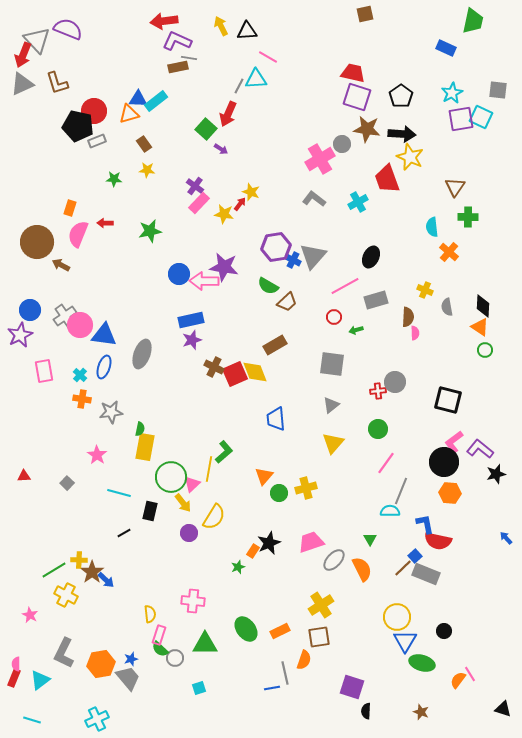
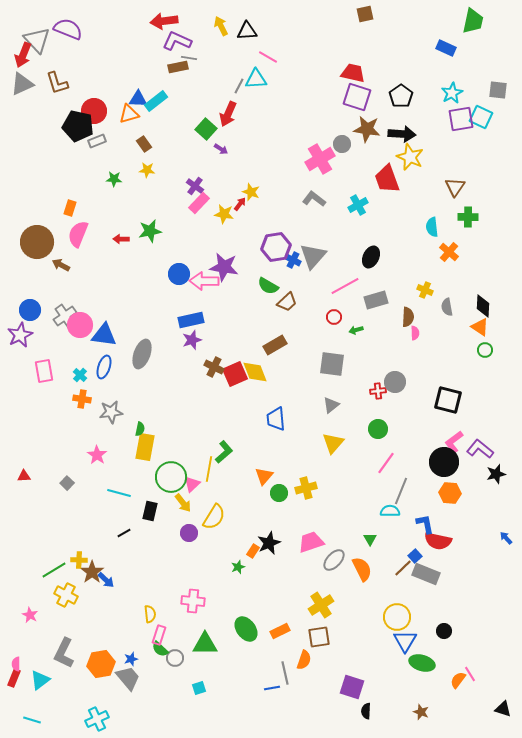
cyan cross at (358, 202): moved 3 px down
red arrow at (105, 223): moved 16 px right, 16 px down
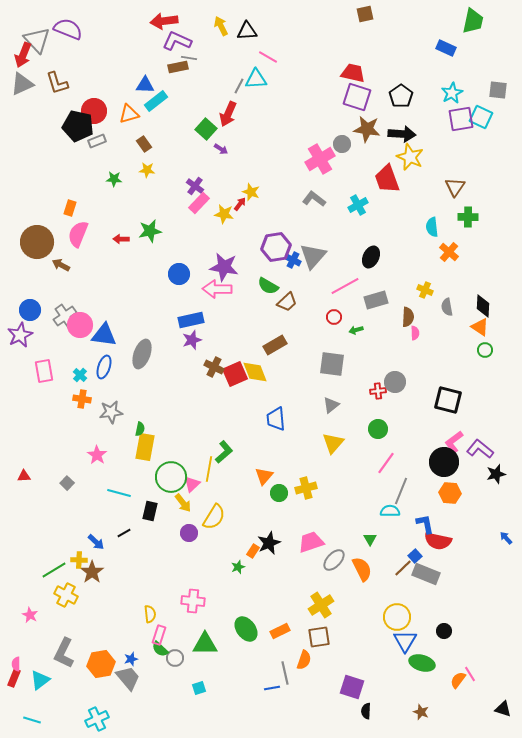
blue triangle at (138, 99): moved 7 px right, 14 px up
pink arrow at (204, 281): moved 13 px right, 8 px down
blue arrow at (106, 580): moved 10 px left, 38 px up
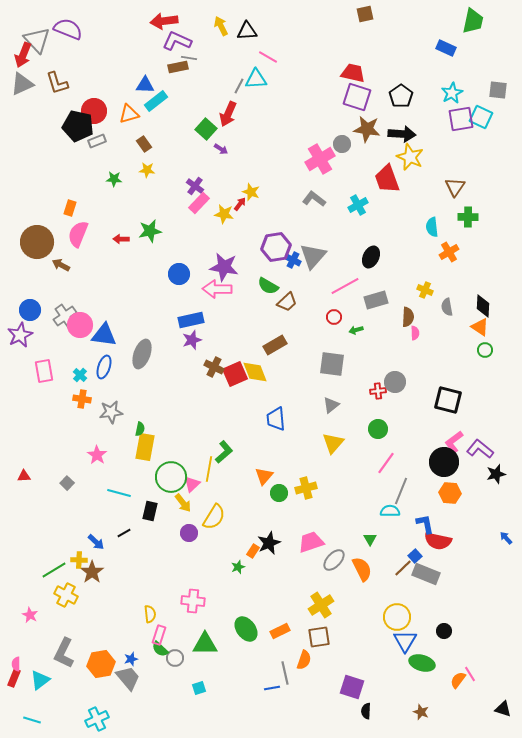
orange cross at (449, 252): rotated 18 degrees clockwise
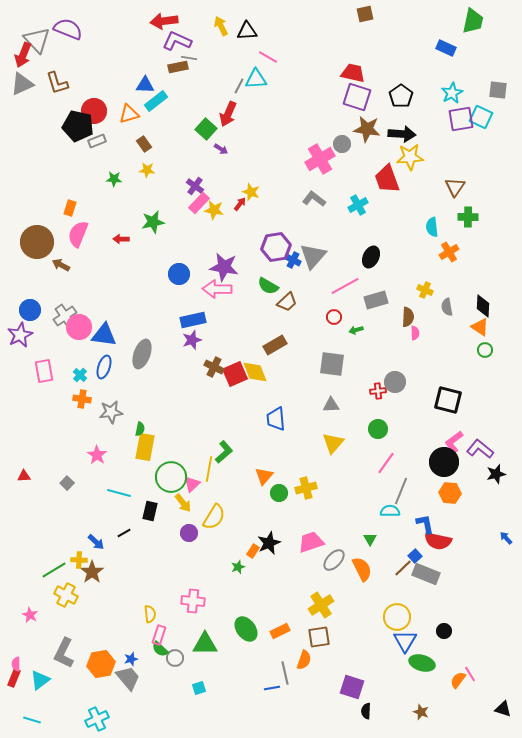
yellow star at (410, 157): rotated 28 degrees counterclockwise
yellow star at (224, 214): moved 10 px left, 4 px up
green star at (150, 231): moved 3 px right, 9 px up
blue rectangle at (191, 320): moved 2 px right
pink circle at (80, 325): moved 1 px left, 2 px down
gray triangle at (331, 405): rotated 36 degrees clockwise
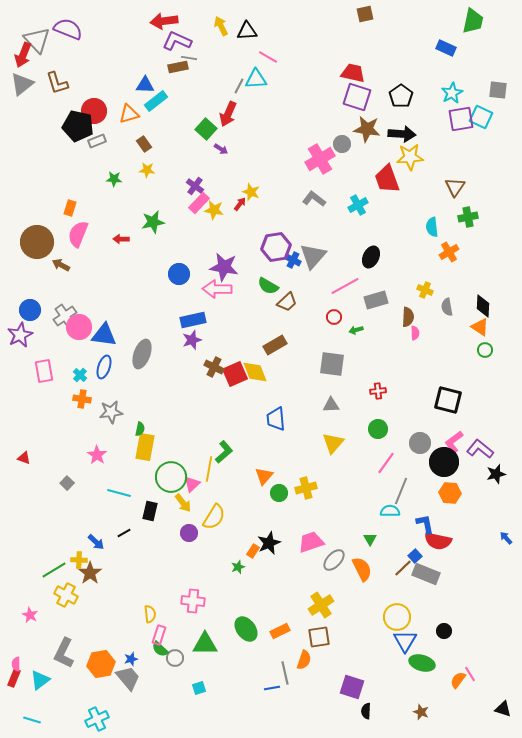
gray triangle at (22, 84): rotated 15 degrees counterclockwise
green cross at (468, 217): rotated 12 degrees counterclockwise
gray circle at (395, 382): moved 25 px right, 61 px down
red triangle at (24, 476): moved 18 px up; rotated 24 degrees clockwise
brown star at (92, 572): moved 2 px left, 1 px down
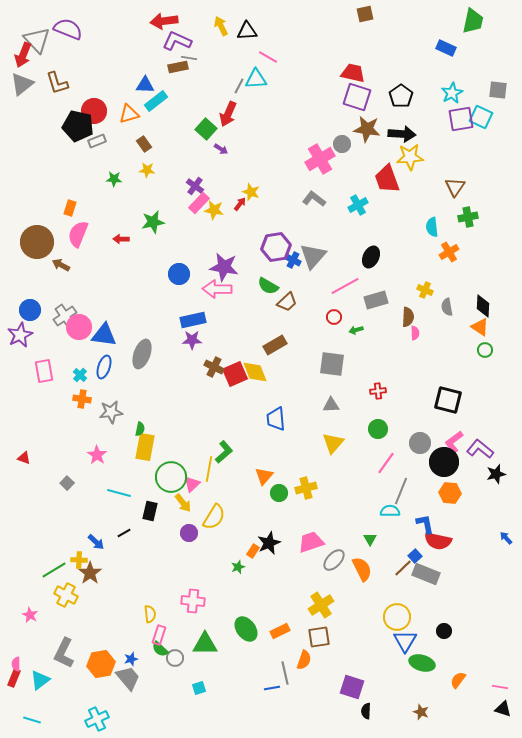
purple star at (192, 340): rotated 18 degrees clockwise
pink line at (470, 674): moved 30 px right, 13 px down; rotated 49 degrees counterclockwise
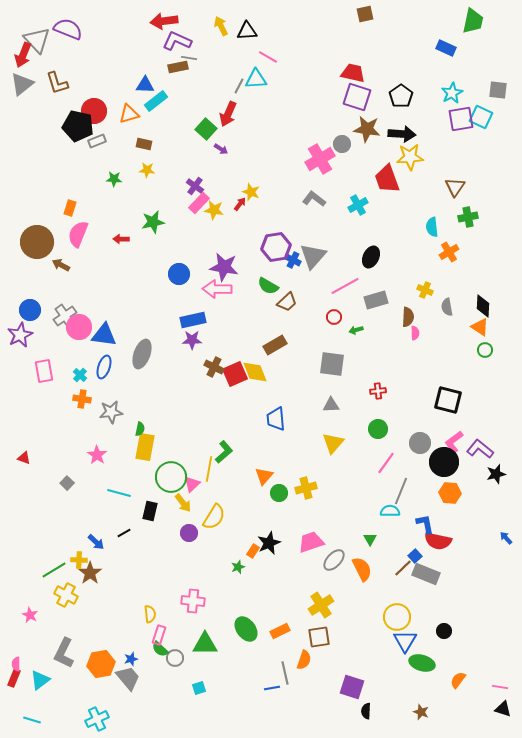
brown rectangle at (144, 144): rotated 42 degrees counterclockwise
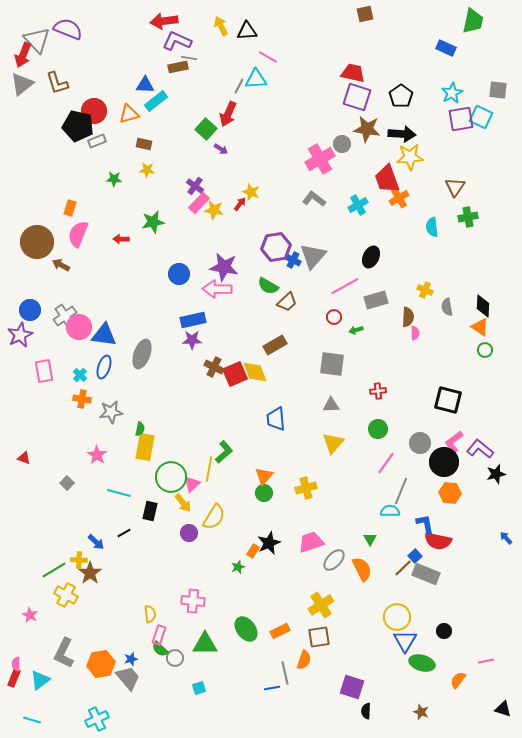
orange cross at (449, 252): moved 50 px left, 54 px up
green circle at (279, 493): moved 15 px left
pink line at (500, 687): moved 14 px left, 26 px up; rotated 21 degrees counterclockwise
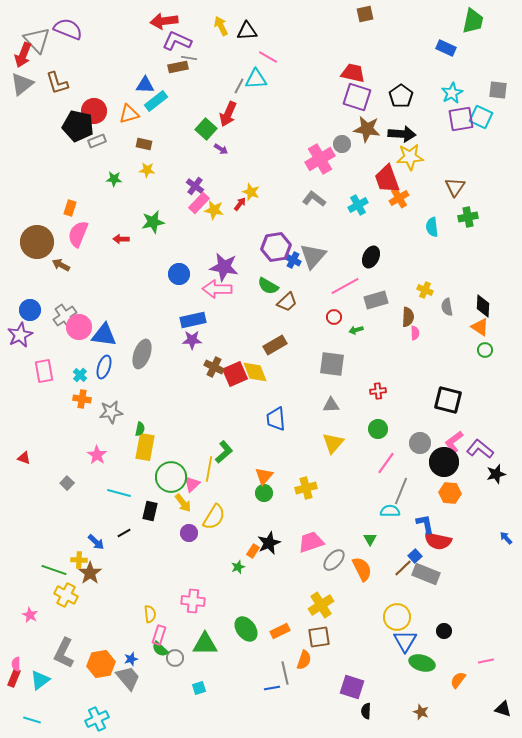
green line at (54, 570): rotated 50 degrees clockwise
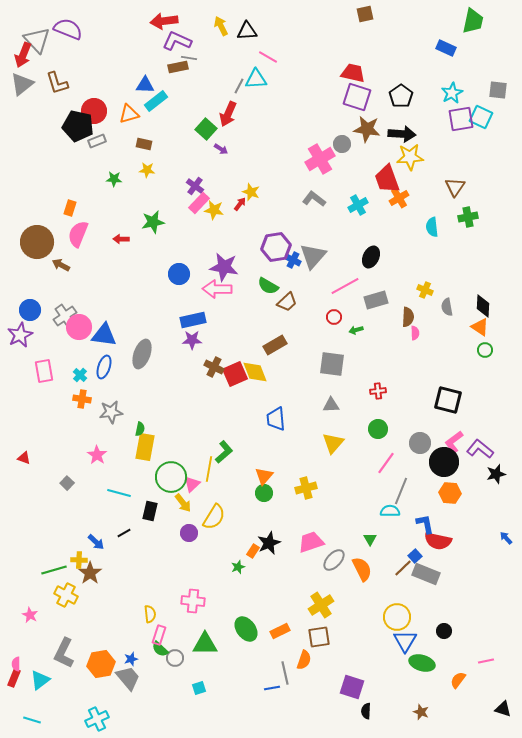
green line at (54, 570): rotated 35 degrees counterclockwise
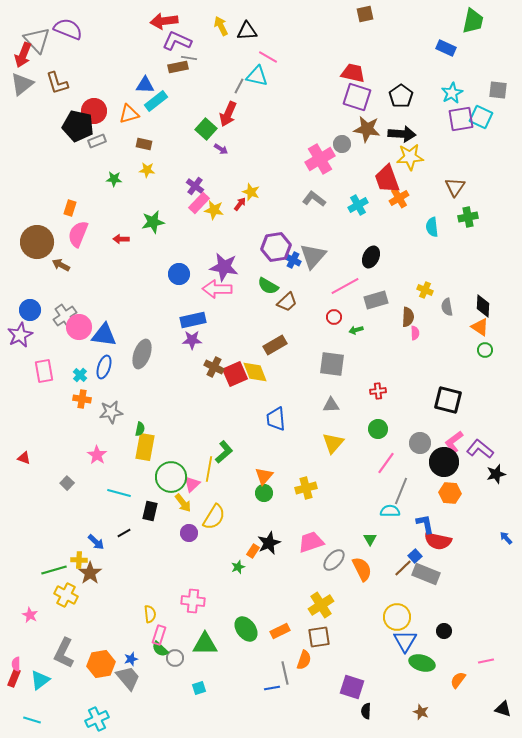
cyan triangle at (256, 79): moved 1 px right, 3 px up; rotated 15 degrees clockwise
